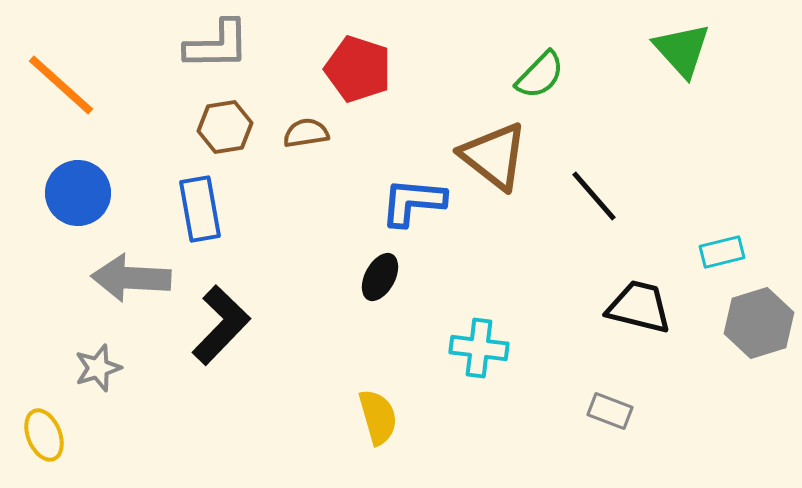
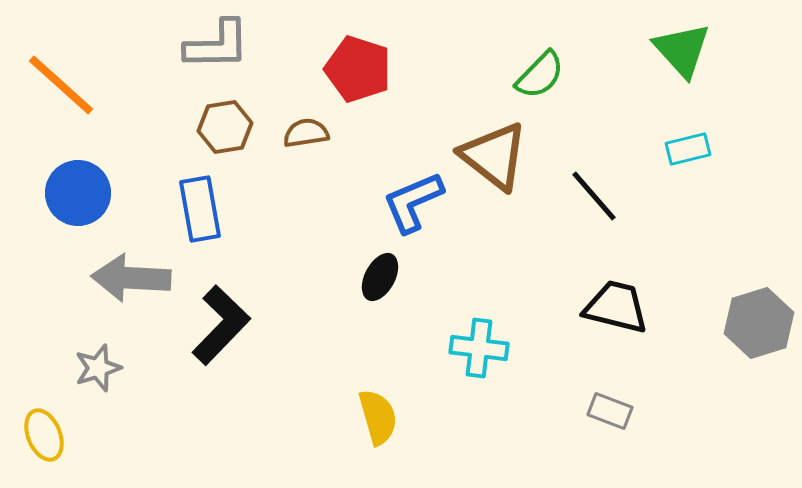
blue L-shape: rotated 28 degrees counterclockwise
cyan rectangle: moved 34 px left, 103 px up
black trapezoid: moved 23 px left
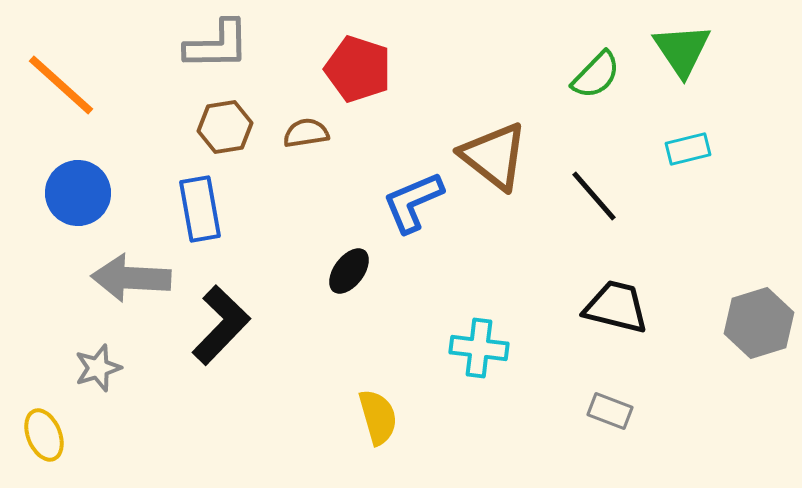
green triangle: rotated 8 degrees clockwise
green semicircle: moved 56 px right
black ellipse: moved 31 px left, 6 px up; rotated 9 degrees clockwise
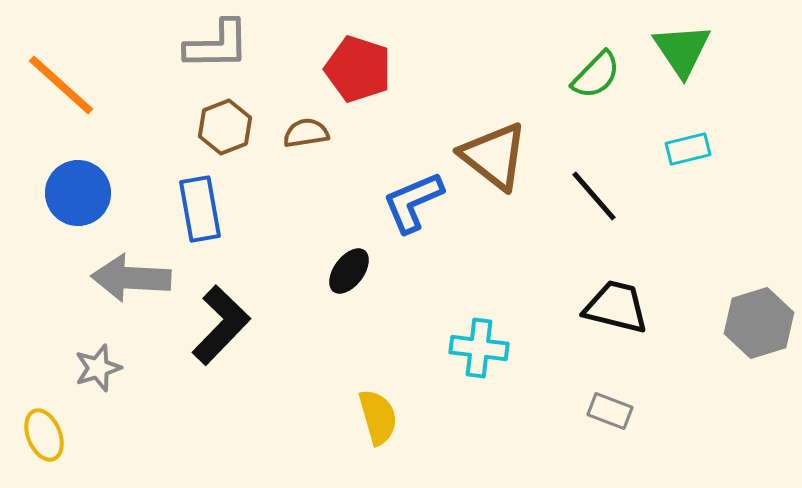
brown hexagon: rotated 12 degrees counterclockwise
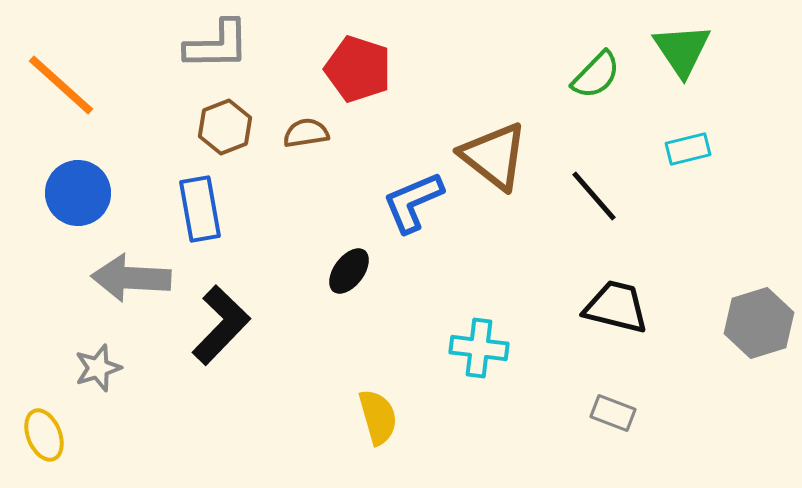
gray rectangle: moved 3 px right, 2 px down
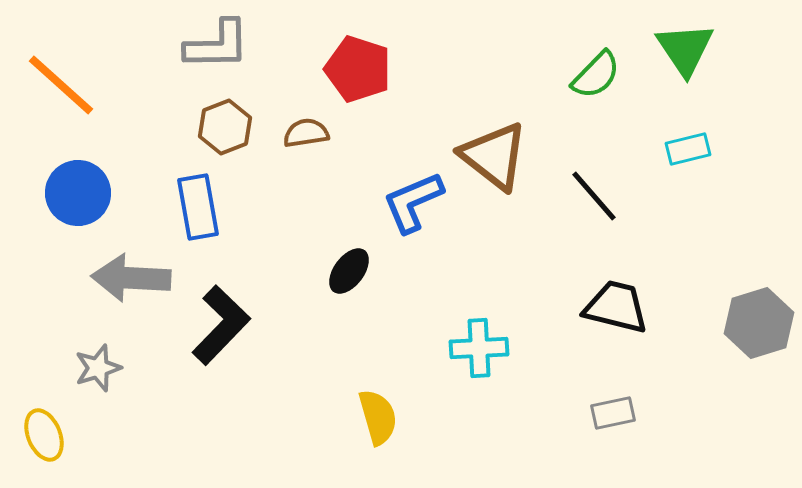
green triangle: moved 3 px right, 1 px up
blue rectangle: moved 2 px left, 2 px up
cyan cross: rotated 10 degrees counterclockwise
gray rectangle: rotated 33 degrees counterclockwise
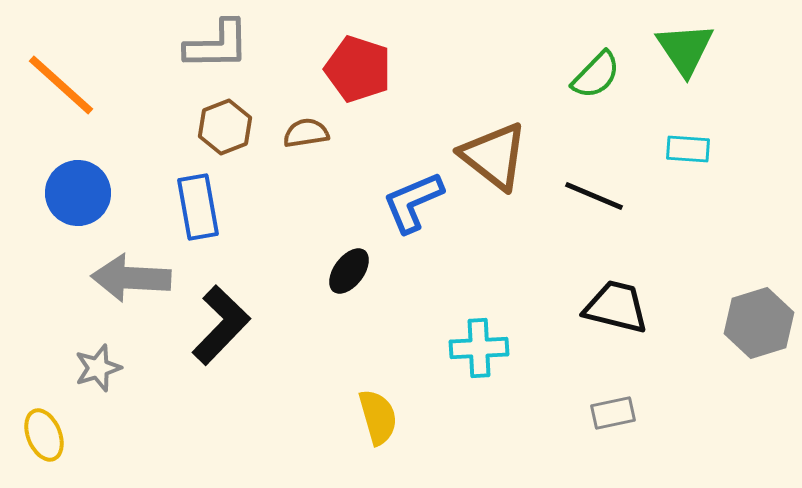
cyan rectangle: rotated 18 degrees clockwise
black line: rotated 26 degrees counterclockwise
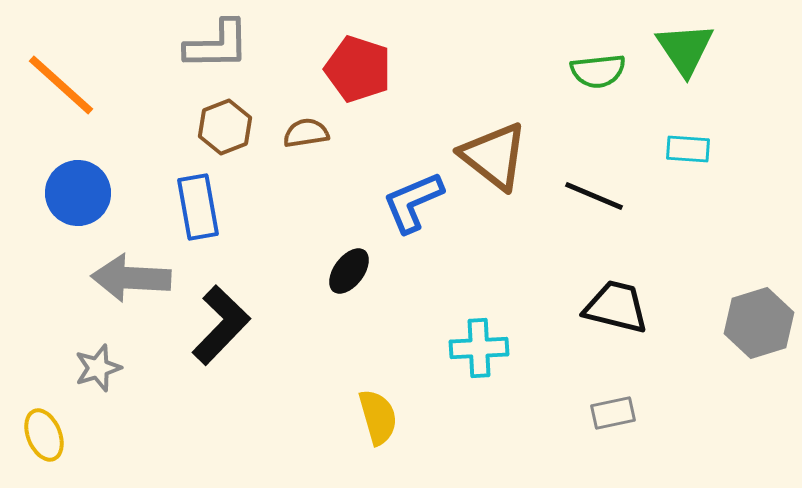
green semicircle: moved 2 px right, 4 px up; rotated 40 degrees clockwise
